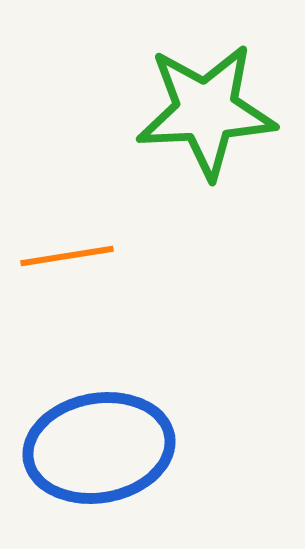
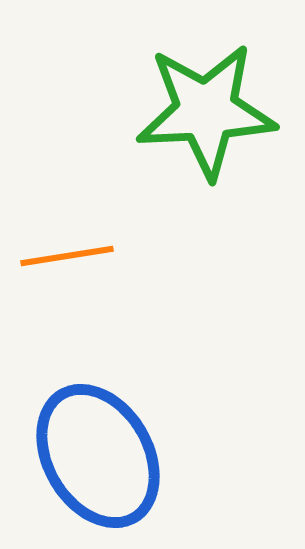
blue ellipse: moved 1 px left, 8 px down; rotated 70 degrees clockwise
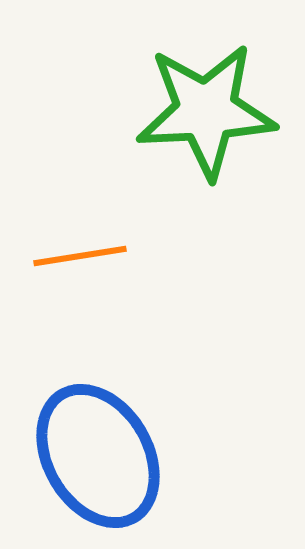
orange line: moved 13 px right
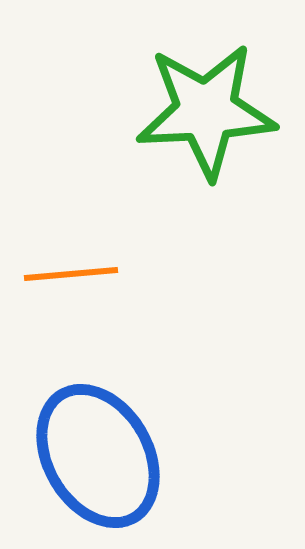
orange line: moved 9 px left, 18 px down; rotated 4 degrees clockwise
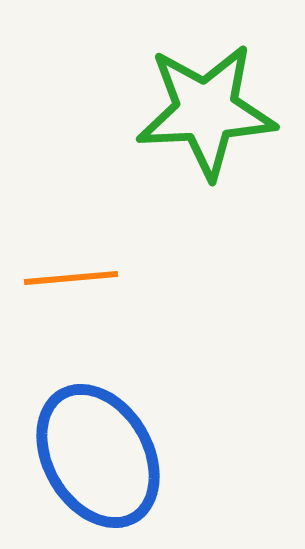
orange line: moved 4 px down
